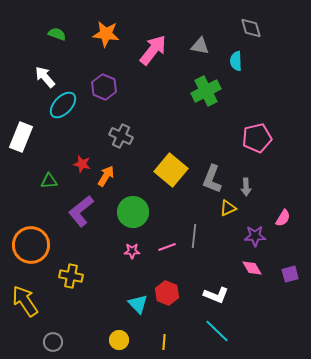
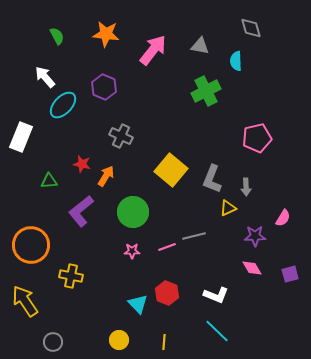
green semicircle: moved 2 px down; rotated 42 degrees clockwise
gray line: rotated 70 degrees clockwise
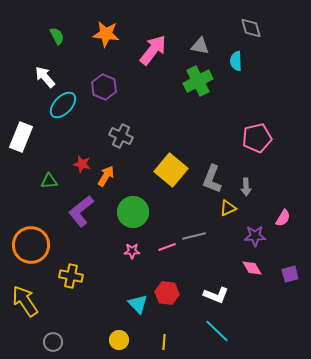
green cross: moved 8 px left, 10 px up
red hexagon: rotated 15 degrees counterclockwise
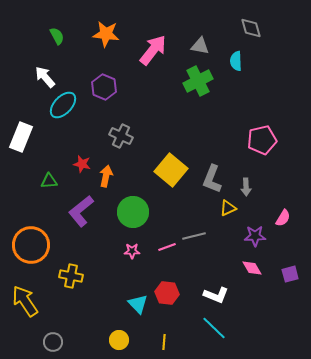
pink pentagon: moved 5 px right, 2 px down
orange arrow: rotated 20 degrees counterclockwise
cyan line: moved 3 px left, 3 px up
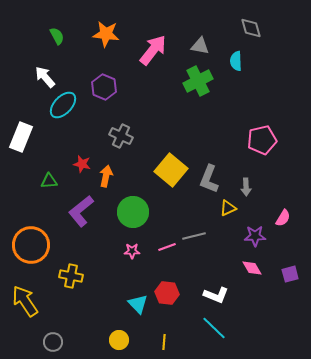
gray L-shape: moved 3 px left
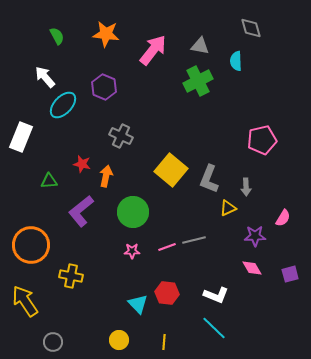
gray line: moved 4 px down
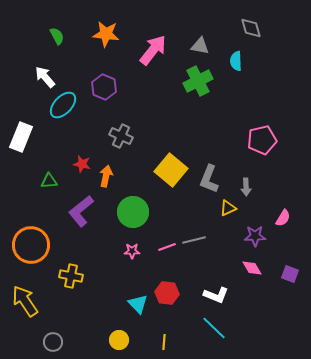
purple square: rotated 36 degrees clockwise
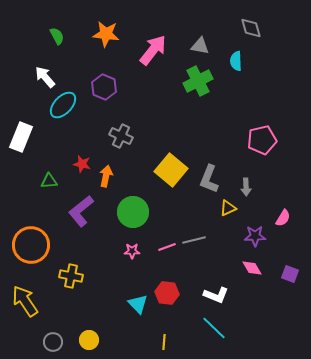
yellow circle: moved 30 px left
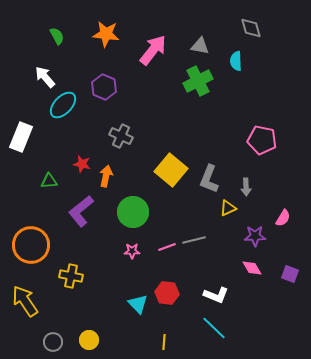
pink pentagon: rotated 24 degrees clockwise
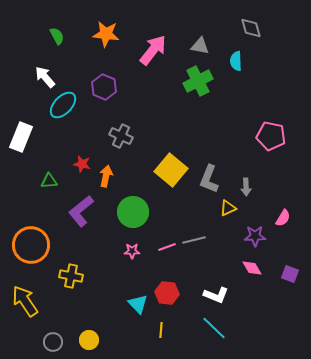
pink pentagon: moved 9 px right, 4 px up
yellow line: moved 3 px left, 12 px up
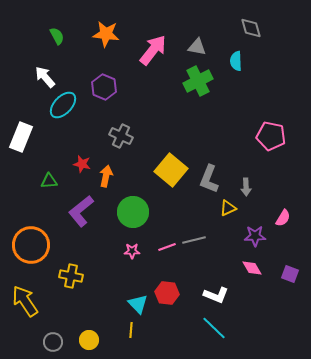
gray triangle: moved 3 px left, 1 px down
yellow line: moved 30 px left
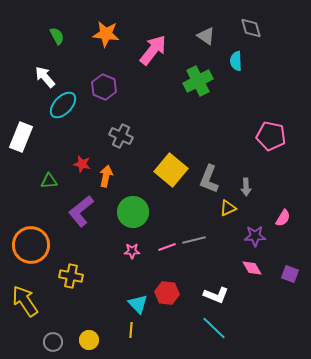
gray triangle: moved 9 px right, 11 px up; rotated 24 degrees clockwise
